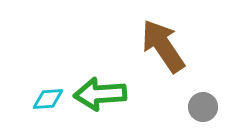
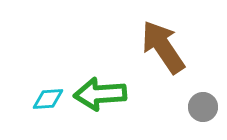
brown arrow: moved 1 px down
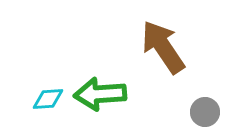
gray circle: moved 2 px right, 5 px down
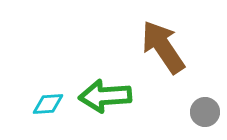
green arrow: moved 5 px right, 2 px down
cyan diamond: moved 5 px down
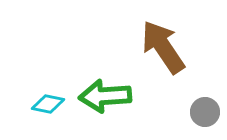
cyan diamond: rotated 16 degrees clockwise
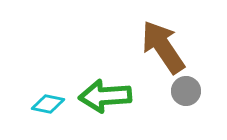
gray circle: moved 19 px left, 21 px up
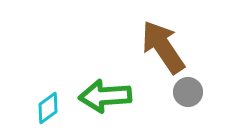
gray circle: moved 2 px right, 1 px down
cyan diamond: moved 4 px down; rotated 48 degrees counterclockwise
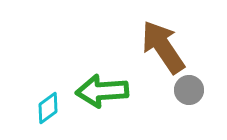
gray circle: moved 1 px right, 2 px up
green arrow: moved 3 px left, 5 px up
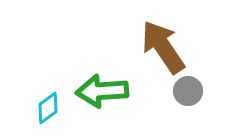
gray circle: moved 1 px left, 1 px down
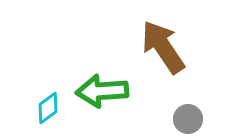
gray circle: moved 28 px down
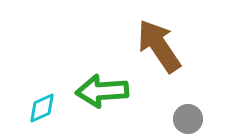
brown arrow: moved 4 px left, 1 px up
cyan diamond: moved 6 px left; rotated 12 degrees clockwise
